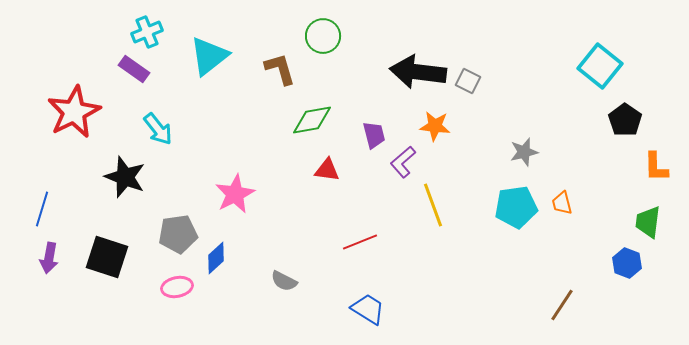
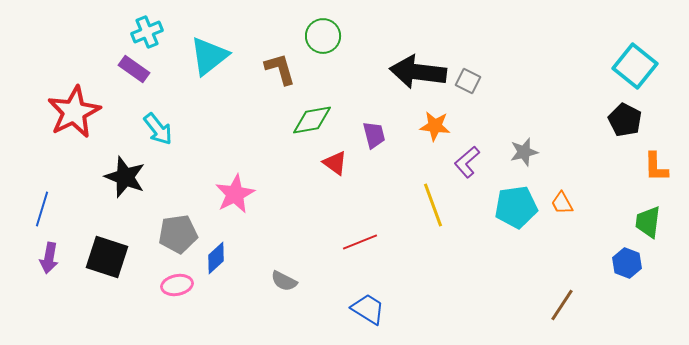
cyan square: moved 35 px right
black pentagon: rotated 8 degrees counterclockwise
purple L-shape: moved 64 px right
red triangle: moved 8 px right, 7 px up; rotated 28 degrees clockwise
orange trapezoid: rotated 15 degrees counterclockwise
pink ellipse: moved 2 px up
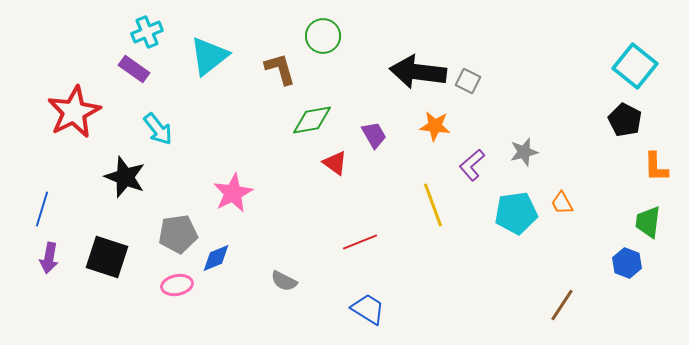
purple trapezoid: rotated 16 degrees counterclockwise
purple L-shape: moved 5 px right, 3 px down
pink star: moved 2 px left, 1 px up
cyan pentagon: moved 6 px down
blue diamond: rotated 20 degrees clockwise
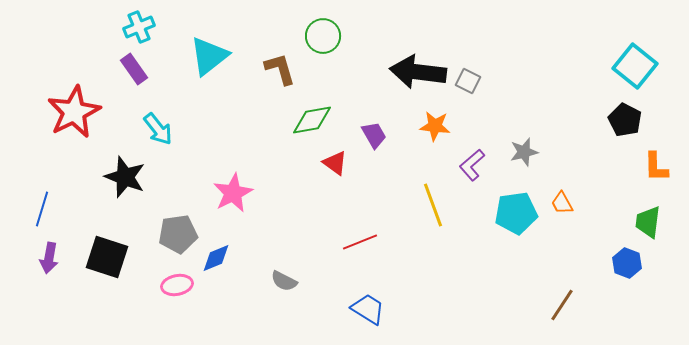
cyan cross: moved 8 px left, 5 px up
purple rectangle: rotated 20 degrees clockwise
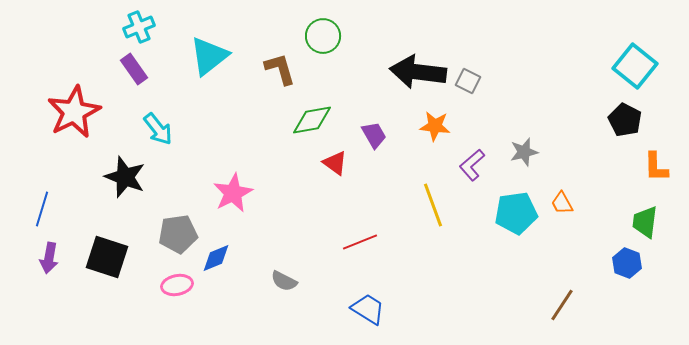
green trapezoid: moved 3 px left
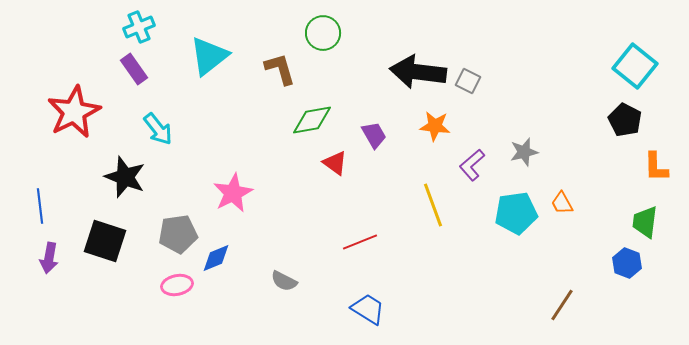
green circle: moved 3 px up
blue line: moved 2 px left, 3 px up; rotated 24 degrees counterclockwise
black square: moved 2 px left, 16 px up
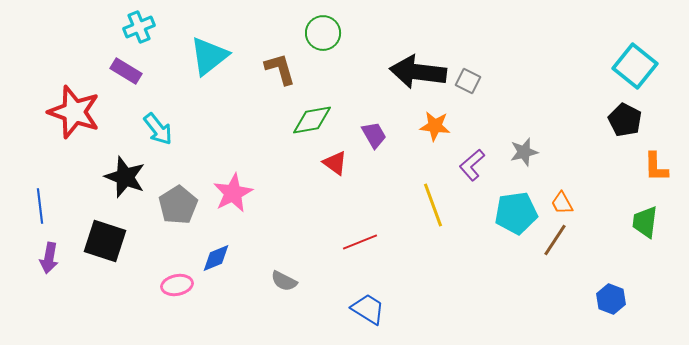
purple rectangle: moved 8 px left, 2 px down; rotated 24 degrees counterclockwise
red star: rotated 26 degrees counterclockwise
gray pentagon: moved 29 px up; rotated 24 degrees counterclockwise
blue hexagon: moved 16 px left, 36 px down
brown line: moved 7 px left, 65 px up
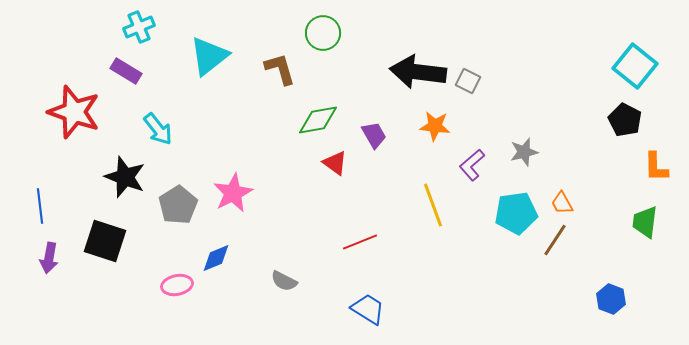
green diamond: moved 6 px right
